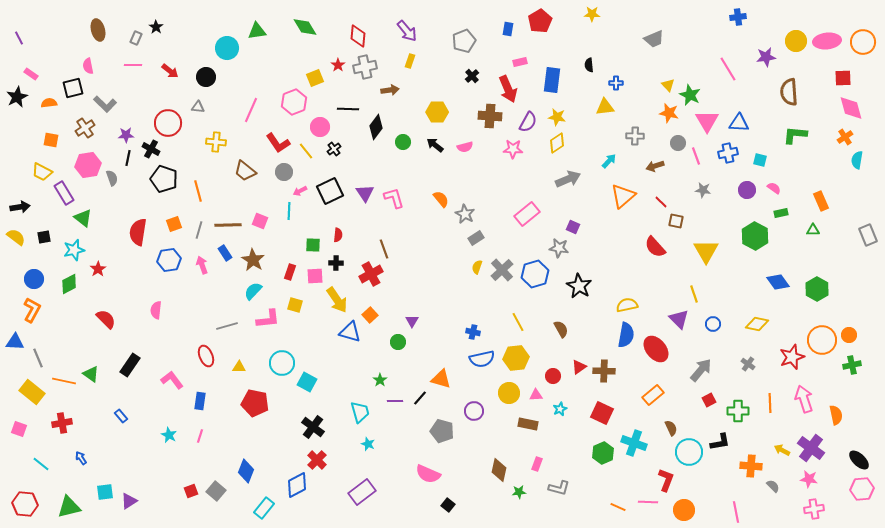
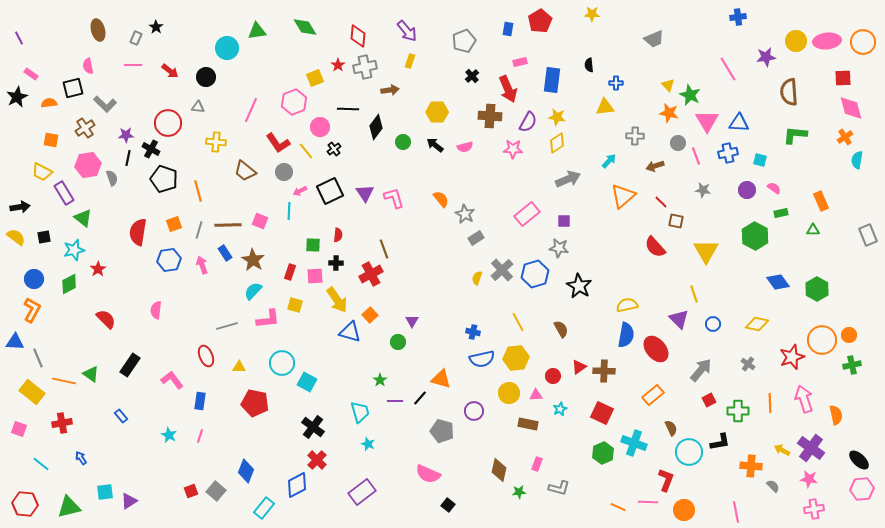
purple square at (573, 227): moved 9 px left, 6 px up; rotated 24 degrees counterclockwise
yellow semicircle at (477, 267): moved 11 px down
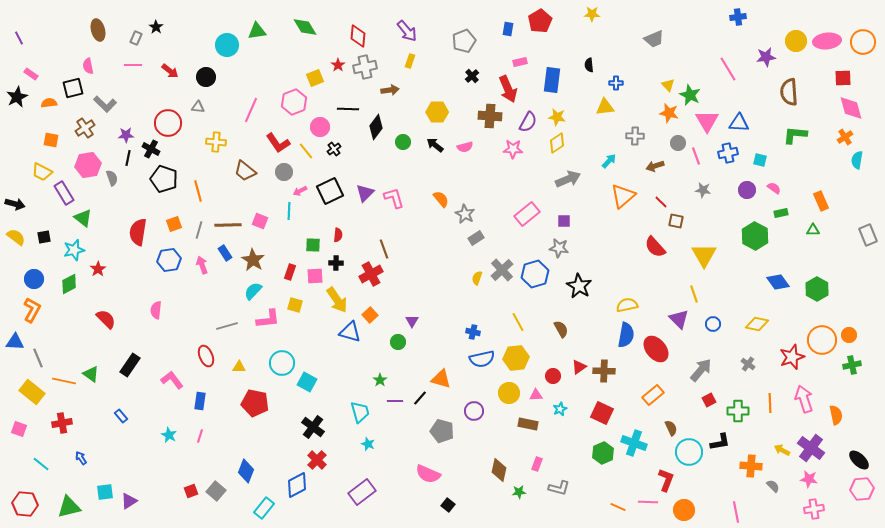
cyan circle at (227, 48): moved 3 px up
purple triangle at (365, 193): rotated 18 degrees clockwise
black arrow at (20, 207): moved 5 px left, 3 px up; rotated 24 degrees clockwise
yellow triangle at (706, 251): moved 2 px left, 4 px down
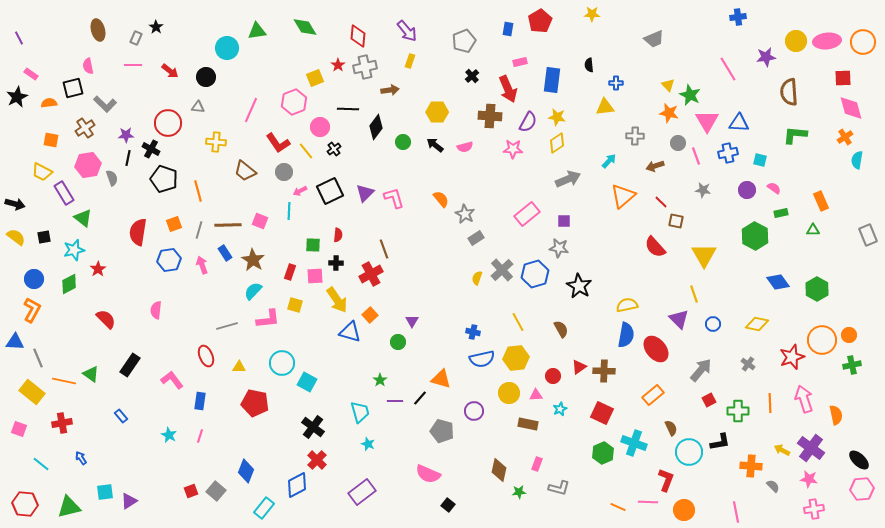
cyan circle at (227, 45): moved 3 px down
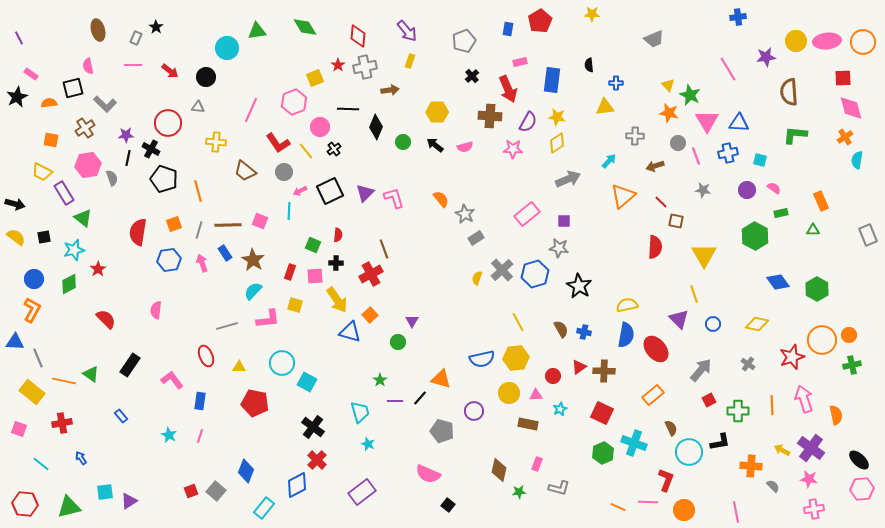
black diamond at (376, 127): rotated 15 degrees counterclockwise
green square at (313, 245): rotated 21 degrees clockwise
red semicircle at (655, 247): rotated 135 degrees counterclockwise
pink arrow at (202, 265): moved 2 px up
blue cross at (473, 332): moved 111 px right
orange line at (770, 403): moved 2 px right, 2 px down
